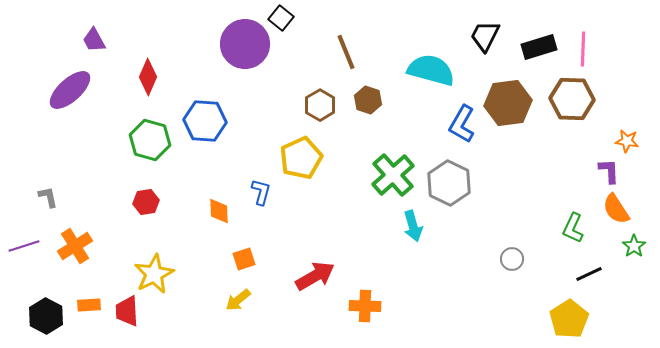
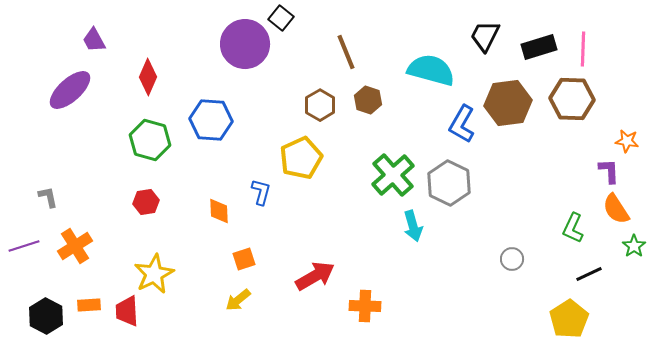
blue hexagon at (205, 121): moved 6 px right, 1 px up
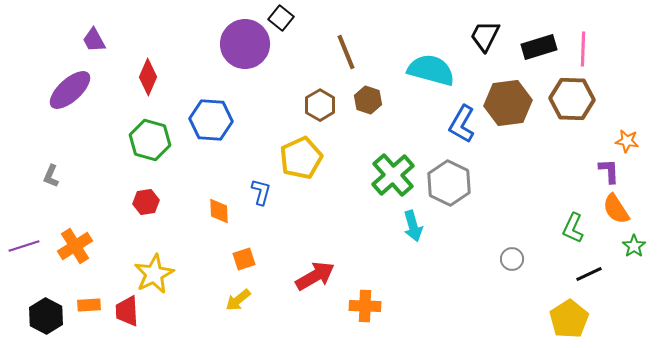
gray L-shape at (48, 197): moved 3 px right, 21 px up; rotated 145 degrees counterclockwise
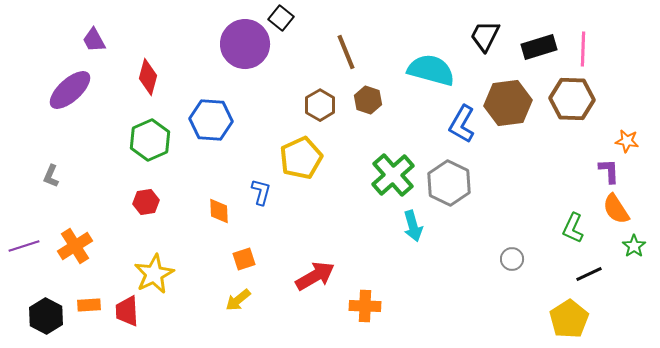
red diamond at (148, 77): rotated 9 degrees counterclockwise
green hexagon at (150, 140): rotated 21 degrees clockwise
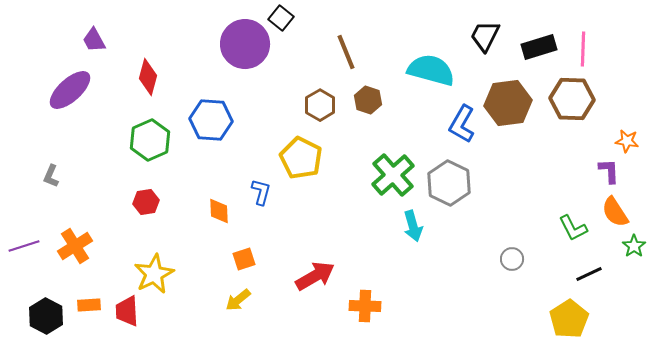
yellow pentagon at (301, 158): rotated 21 degrees counterclockwise
orange semicircle at (616, 209): moved 1 px left, 3 px down
green L-shape at (573, 228): rotated 52 degrees counterclockwise
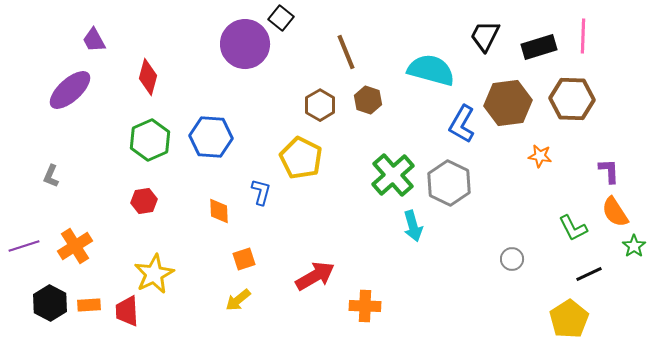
pink line at (583, 49): moved 13 px up
blue hexagon at (211, 120): moved 17 px down
orange star at (627, 141): moved 87 px left, 15 px down
red hexagon at (146, 202): moved 2 px left, 1 px up
black hexagon at (46, 316): moved 4 px right, 13 px up
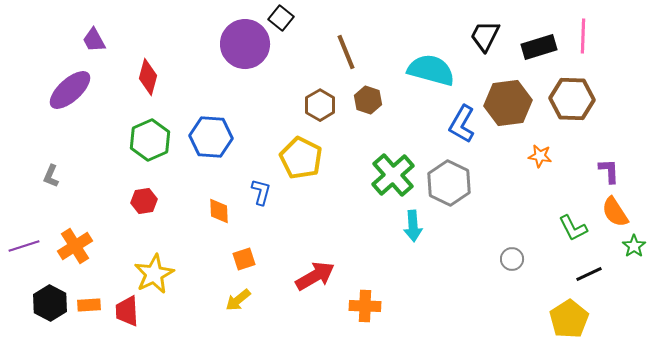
cyan arrow at (413, 226): rotated 12 degrees clockwise
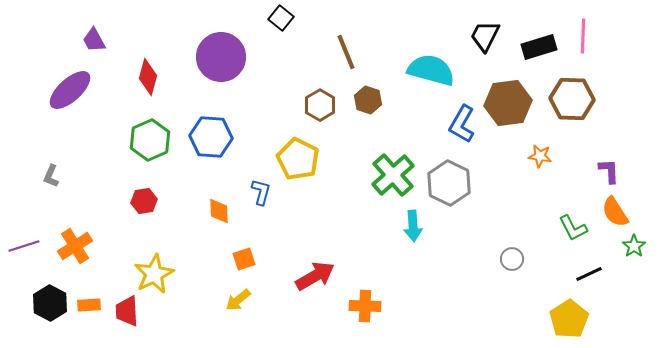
purple circle at (245, 44): moved 24 px left, 13 px down
yellow pentagon at (301, 158): moved 3 px left, 1 px down
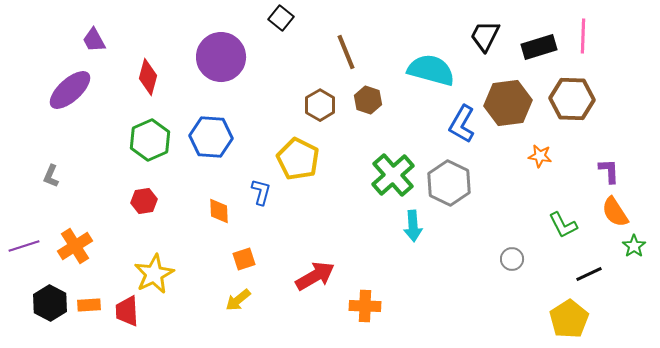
green L-shape at (573, 228): moved 10 px left, 3 px up
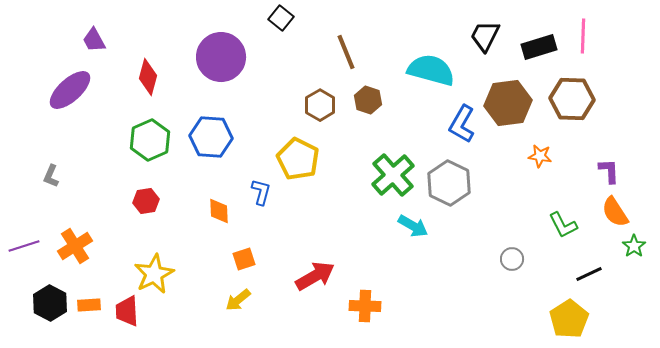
red hexagon at (144, 201): moved 2 px right
cyan arrow at (413, 226): rotated 56 degrees counterclockwise
